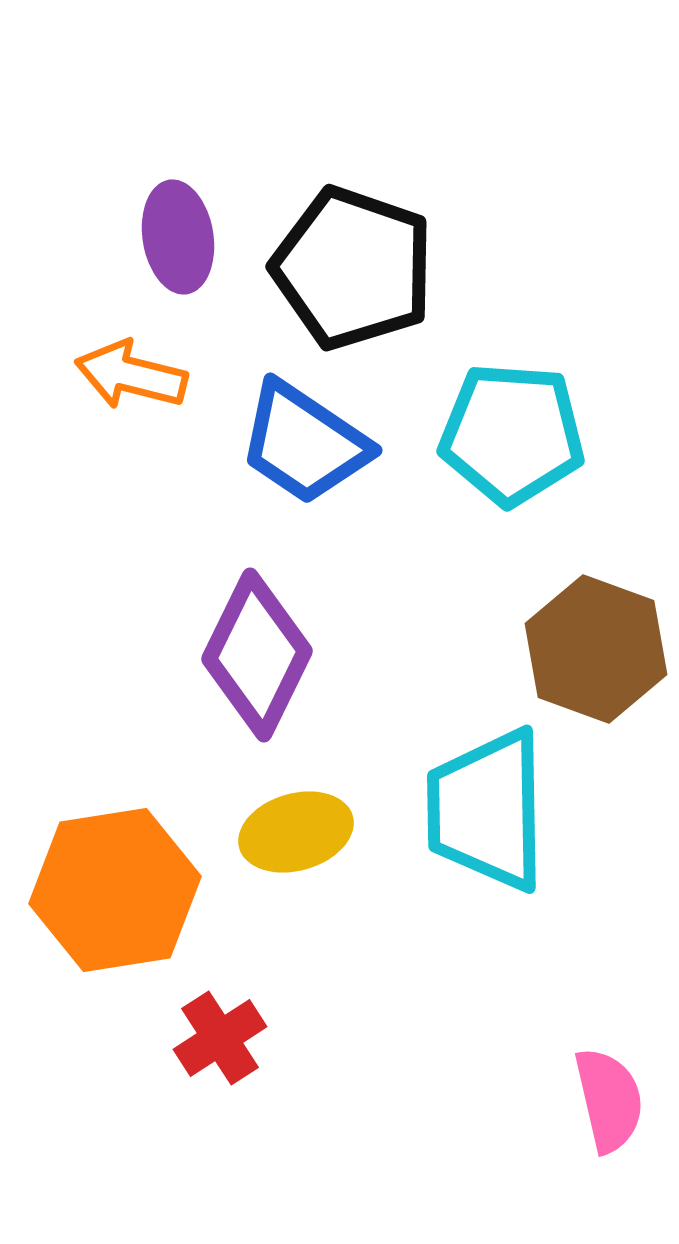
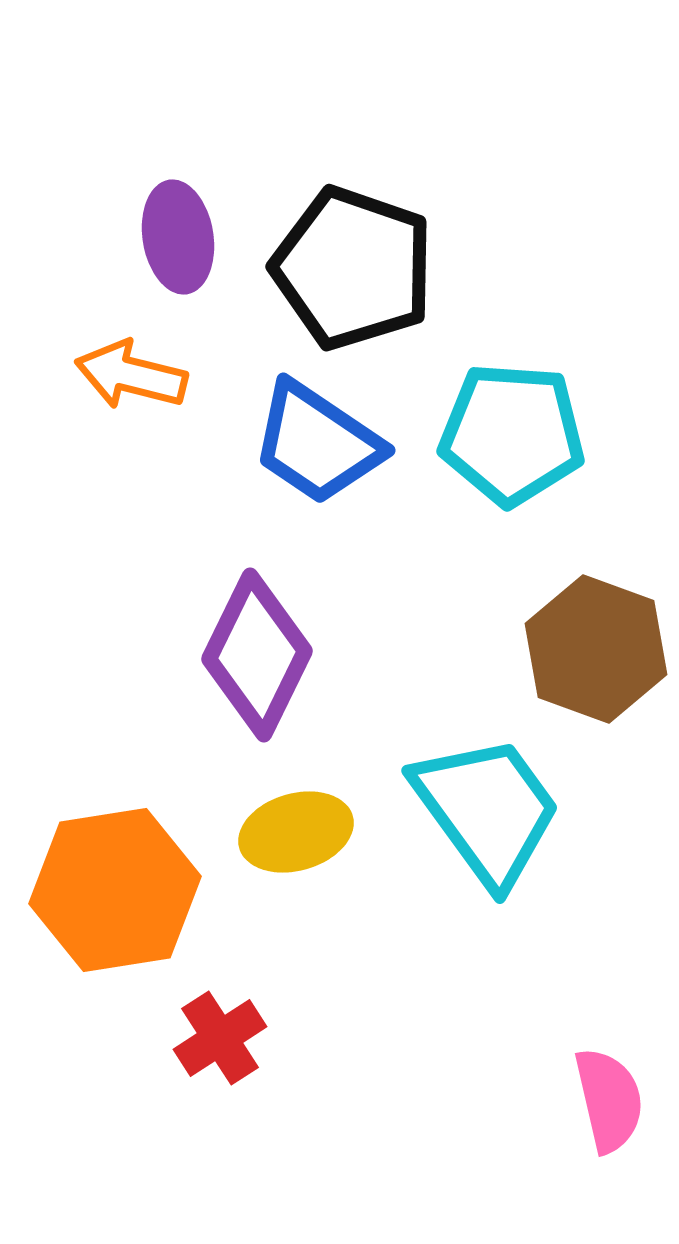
blue trapezoid: moved 13 px right
cyan trapezoid: rotated 145 degrees clockwise
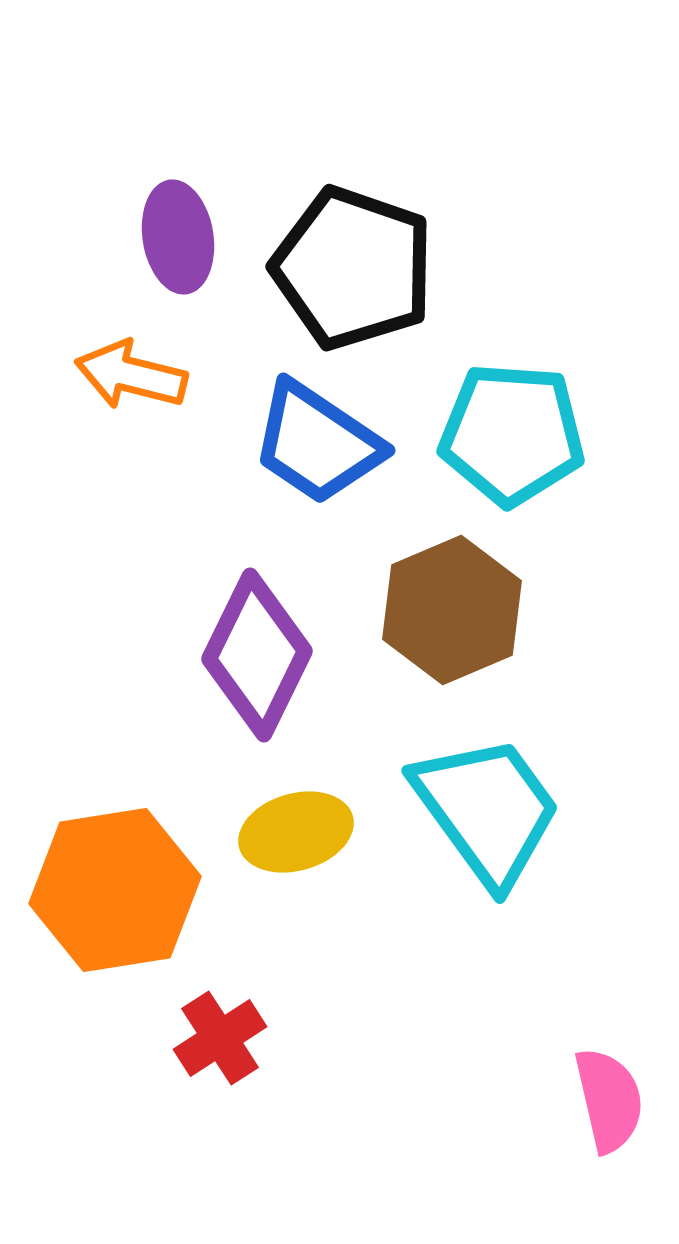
brown hexagon: moved 144 px left, 39 px up; rotated 17 degrees clockwise
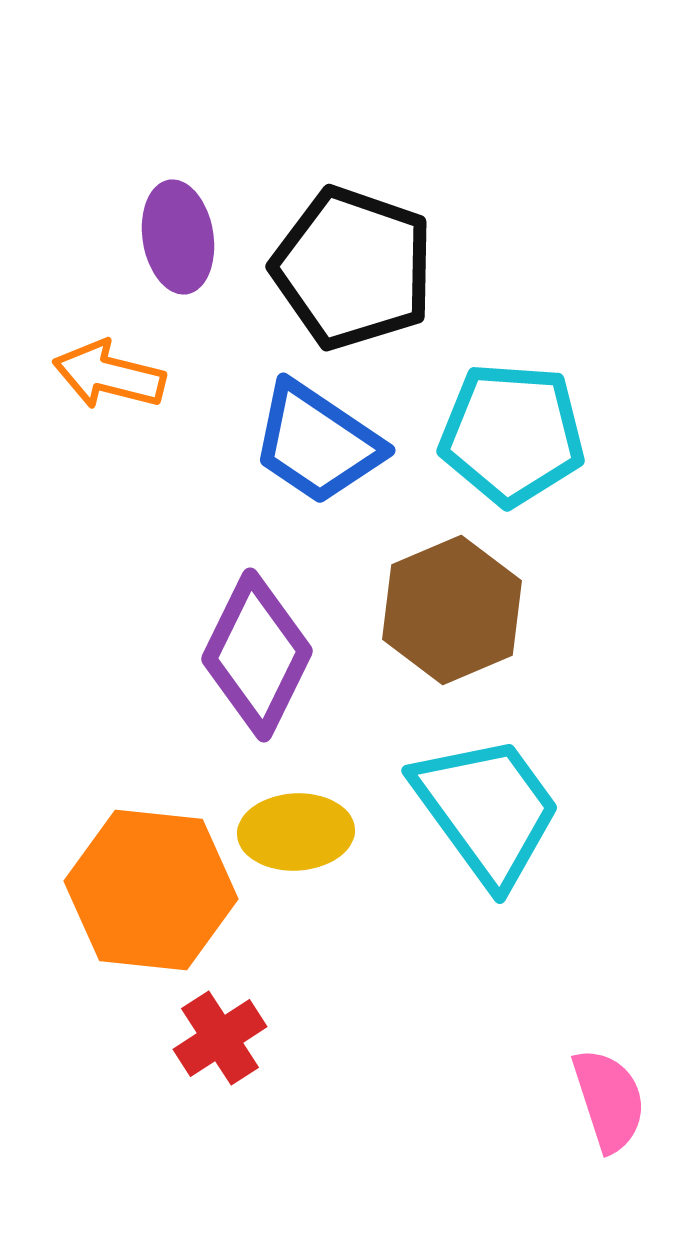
orange arrow: moved 22 px left
yellow ellipse: rotated 13 degrees clockwise
orange hexagon: moved 36 px right; rotated 15 degrees clockwise
pink semicircle: rotated 5 degrees counterclockwise
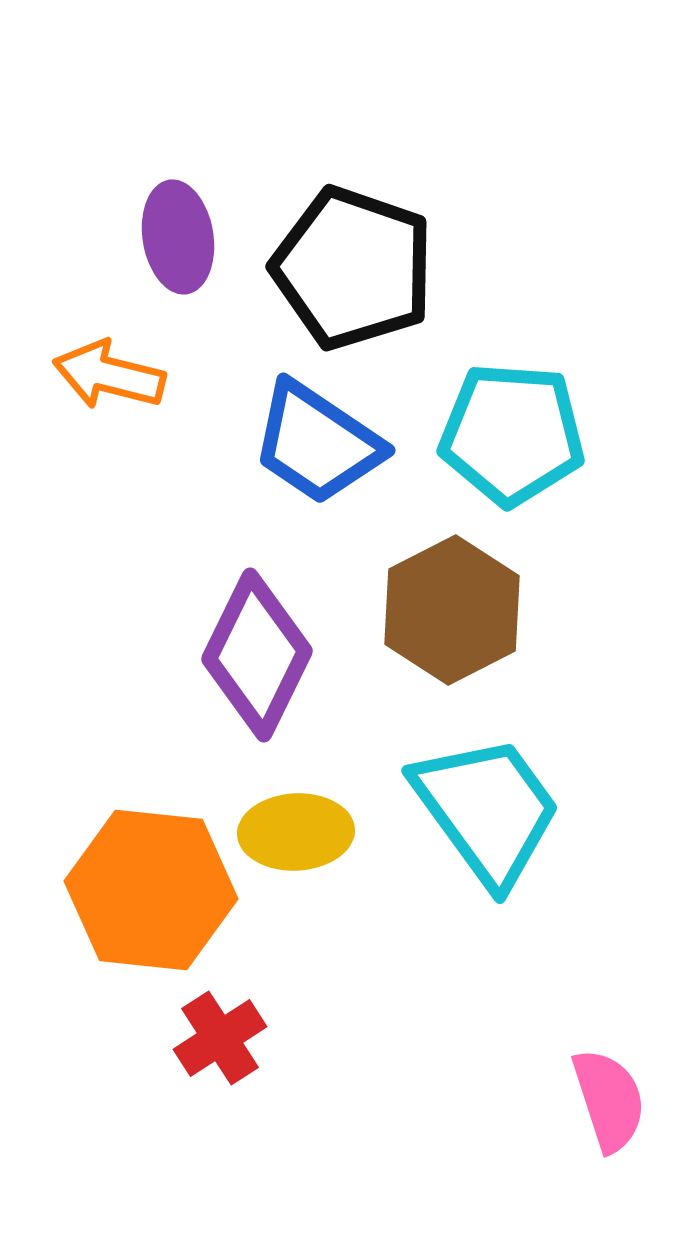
brown hexagon: rotated 4 degrees counterclockwise
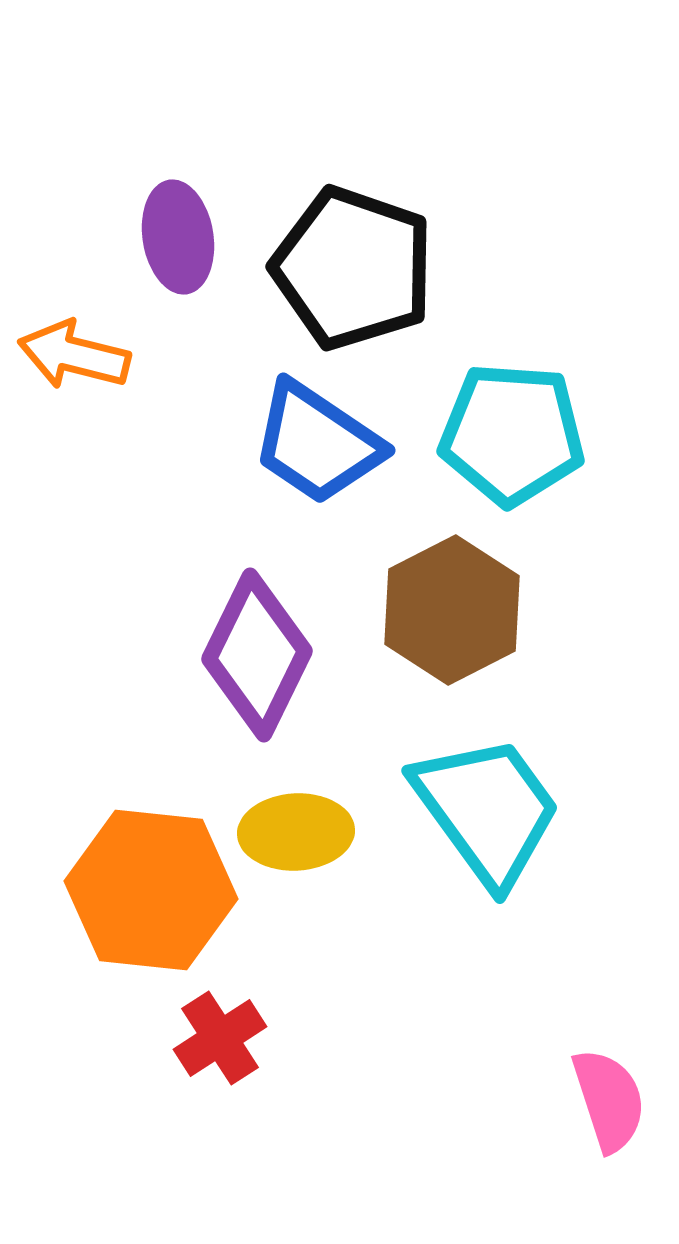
orange arrow: moved 35 px left, 20 px up
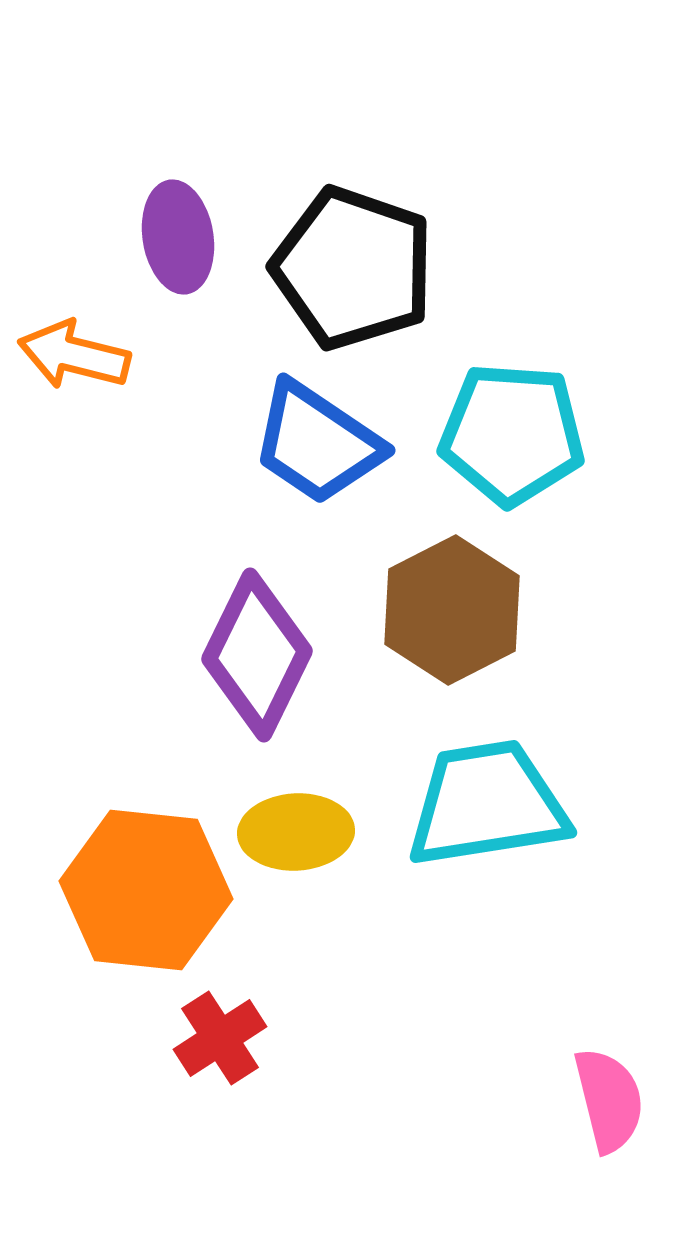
cyan trapezoid: moved 6 px up; rotated 63 degrees counterclockwise
orange hexagon: moved 5 px left
pink semicircle: rotated 4 degrees clockwise
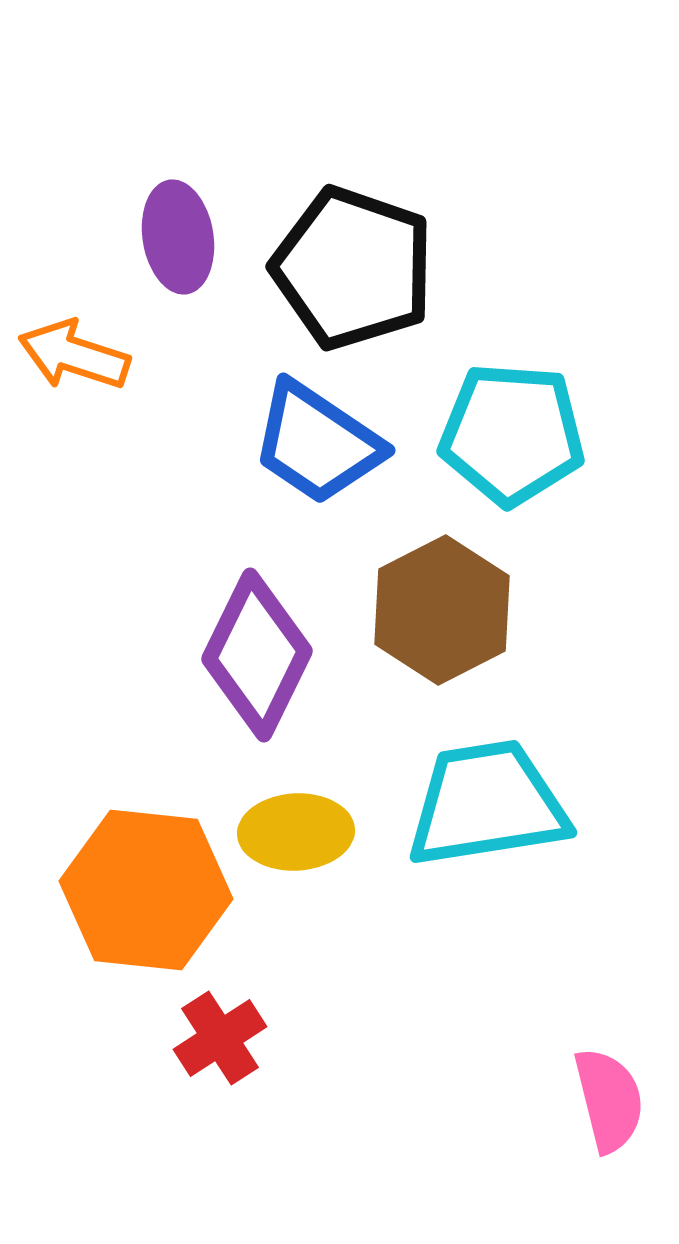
orange arrow: rotated 4 degrees clockwise
brown hexagon: moved 10 px left
